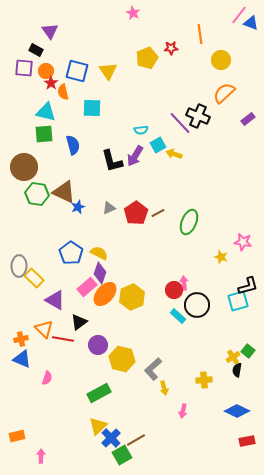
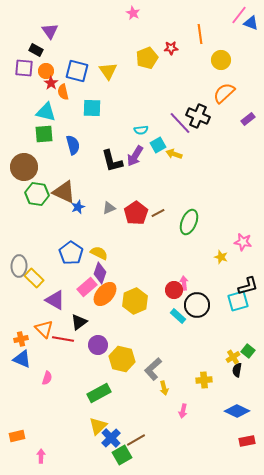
yellow hexagon at (132, 297): moved 3 px right, 4 px down
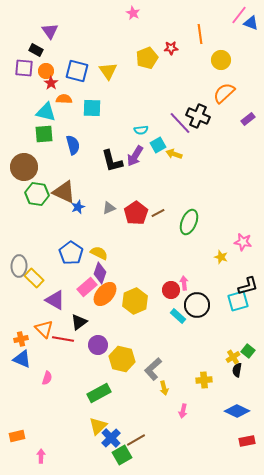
orange semicircle at (63, 92): moved 1 px right, 7 px down; rotated 105 degrees clockwise
red circle at (174, 290): moved 3 px left
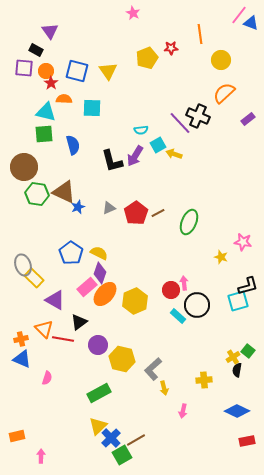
gray ellipse at (19, 266): moved 4 px right, 1 px up; rotated 20 degrees counterclockwise
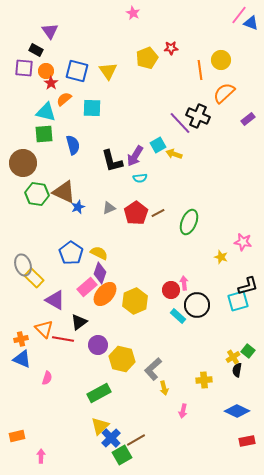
orange line at (200, 34): moved 36 px down
orange semicircle at (64, 99): rotated 42 degrees counterclockwise
cyan semicircle at (141, 130): moved 1 px left, 48 px down
brown circle at (24, 167): moved 1 px left, 4 px up
yellow triangle at (98, 426): moved 2 px right
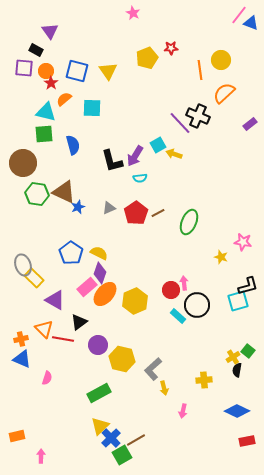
purple rectangle at (248, 119): moved 2 px right, 5 px down
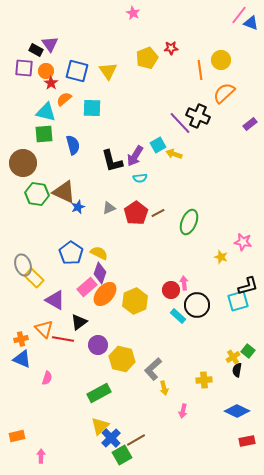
purple triangle at (50, 31): moved 13 px down
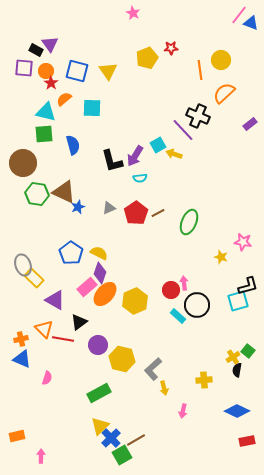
purple line at (180, 123): moved 3 px right, 7 px down
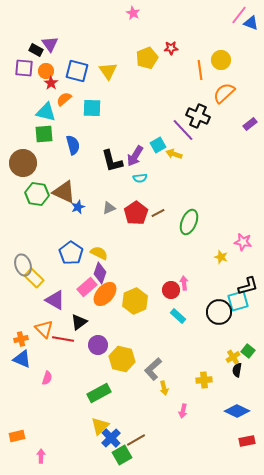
black circle at (197, 305): moved 22 px right, 7 px down
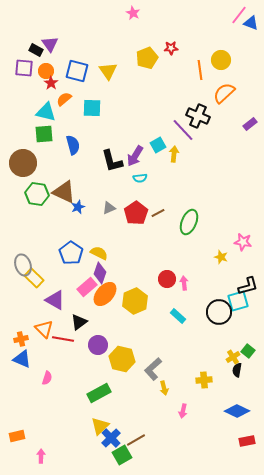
yellow arrow at (174, 154): rotated 77 degrees clockwise
red circle at (171, 290): moved 4 px left, 11 px up
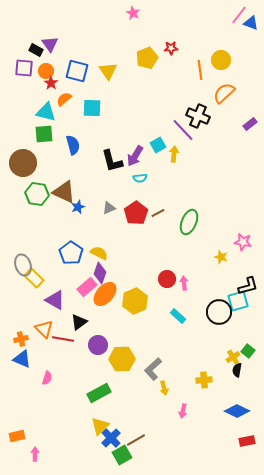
yellow hexagon at (122, 359): rotated 15 degrees counterclockwise
pink arrow at (41, 456): moved 6 px left, 2 px up
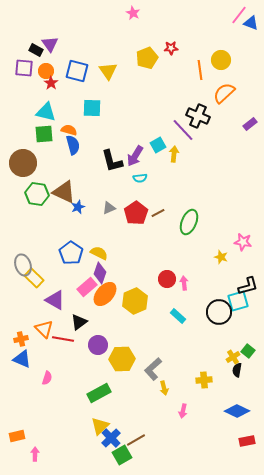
orange semicircle at (64, 99): moved 5 px right, 31 px down; rotated 56 degrees clockwise
